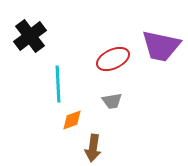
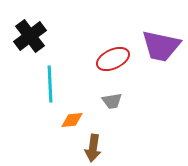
cyan line: moved 8 px left
orange diamond: rotated 15 degrees clockwise
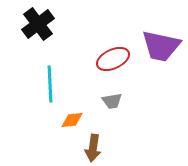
black cross: moved 8 px right, 12 px up
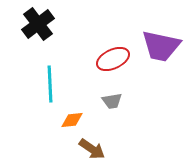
brown arrow: moved 1 px left, 1 px down; rotated 64 degrees counterclockwise
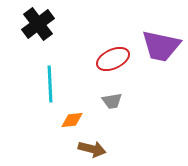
brown arrow: rotated 20 degrees counterclockwise
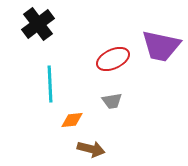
brown arrow: moved 1 px left
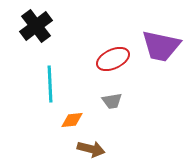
black cross: moved 2 px left, 2 px down
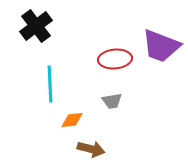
purple trapezoid: rotated 9 degrees clockwise
red ellipse: moved 2 px right; rotated 20 degrees clockwise
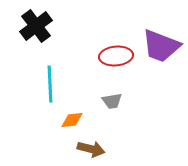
red ellipse: moved 1 px right, 3 px up
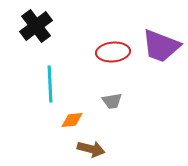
red ellipse: moved 3 px left, 4 px up
